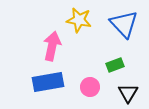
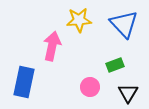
yellow star: rotated 15 degrees counterclockwise
blue rectangle: moved 24 px left; rotated 68 degrees counterclockwise
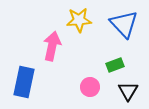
black triangle: moved 2 px up
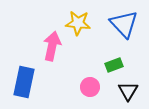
yellow star: moved 1 px left, 3 px down; rotated 10 degrees clockwise
green rectangle: moved 1 px left
